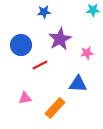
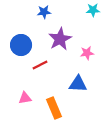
orange rectangle: moved 1 px left; rotated 65 degrees counterclockwise
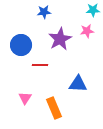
pink star: moved 22 px up
red line: rotated 28 degrees clockwise
pink triangle: rotated 48 degrees counterclockwise
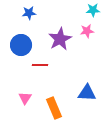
blue star: moved 15 px left, 1 px down
blue triangle: moved 9 px right, 9 px down
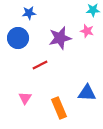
pink star: rotated 24 degrees clockwise
purple star: moved 1 px up; rotated 15 degrees clockwise
blue circle: moved 3 px left, 7 px up
red line: rotated 28 degrees counterclockwise
orange rectangle: moved 5 px right
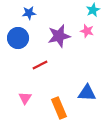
cyan star: rotated 24 degrees counterclockwise
purple star: moved 1 px left, 2 px up
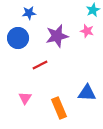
purple star: moved 2 px left
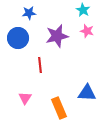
cyan star: moved 10 px left; rotated 16 degrees counterclockwise
red line: rotated 70 degrees counterclockwise
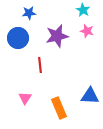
blue triangle: moved 3 px right, 3 px down
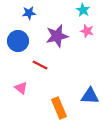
blue circle: moved 3 px down
red line: rotated 56 degrees counterclockwise
pink triangle: moved 4 px left, 10 px up; rotated 24 degrees counterclockwise
